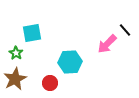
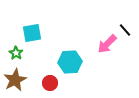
brown star: moved 1 px down
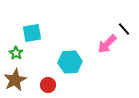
black line: moved 1 px left, 1 px up
red circle: moved 2 px left, 2 px down
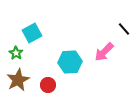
cyan square: rotated 18 degrees counterclockwise
pink arrow: moved 3 px left, 8 px down
brown star: moved 3 px right
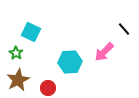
cyan square: moved 1 px left, 1 px up; rotated 36 degrees counterclockwise
red circle: moved 3 px down
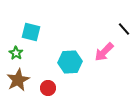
cyan square: rotated 12 degrees counterclockwise
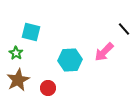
cyan hexagon: moved 2 px up
